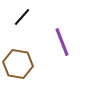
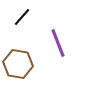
purple line: moved 4 px left, 1 px down
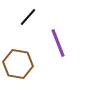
black line: moved 6 px right
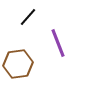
brown hexagon: rotated 16 degrees counterclockwise
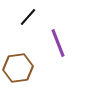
brown hexagon: moved 4 px down
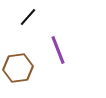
purple line: moved 7 px down
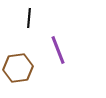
black line: moved 1 px right, 1 px down; rotated 36 degrees counterclockwise
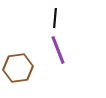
black line: moved 26 px right
